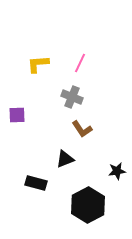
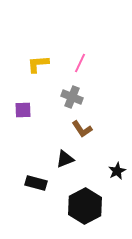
purple square: moved 6 px right, 5 px up
black star: rotated 18 degrees counterclockwise
black hexagon: moved 3 px left, 1 px down
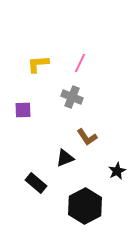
brown L-shape: moved 5 px right, 8 px down
black triangle: moved 1 px up
black rectangle: rotated 25 degrees clockwise
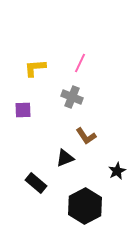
yellow L-shape: moved 3 px left, 4 px down
brown L-shape: moved 1 px left, 1 px up
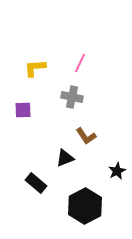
gray cross: rotated 10 degrees counterclockwise
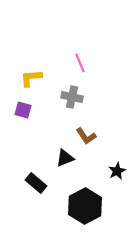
pink line: rotated 48 degrees counterclockwise
yellow L-shape: moved 4 px left, 10 px down
purple square: rotated 18 degrees clockwise
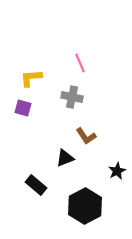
purple square: moved 2 px up
black rectangle: moved 2 px down
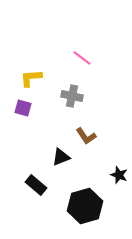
pink line: moved 2 px right, 5 px up; rotated 30 degrees counterclockwise
gray cross: moved 1 px up
black triangle: moved 4 px left, 1 px up
black star: moved 2 px right, 4 px down; rotated 24 degrees counterclockwise
black hexagon: rotated 12 degrees clockwise
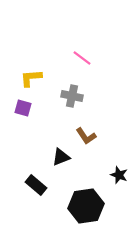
black hexagon: moved 1 px right; rotated 8 degrees clockwise
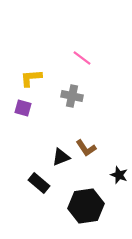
brown L-shape: moved 12 px down
black rectangle: moved 3 px right, 2 px up
